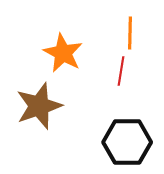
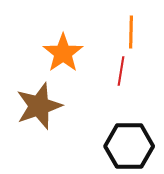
orange line: moved 1 px right, 1 px up
orange star: rotated 9 degrees clockwise
black hexagon: moved 2 px right, 4 px down
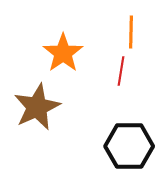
brown star: moved 2 px left, 1 px down; rotated 6 degrees counterclockwise
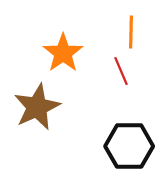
red line: rotated 32 degrees counterclockwise
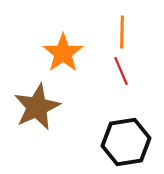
orange line: moved 9 px left
black hexagon: moved 3 px left, 4 px up; rotated 9 degrees counterclockwise
